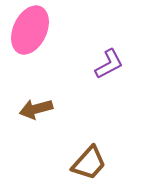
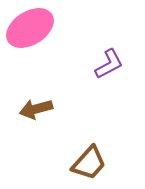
pink ellipse: moved 2 px up; rotated 33 degrees clockwise
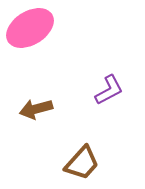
purple L-shape: moved 26 px down
brown trapezoid: moved 7 px left
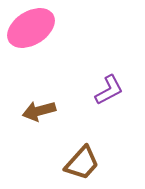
pink ellipse: moved 1 px right
brown arrow: moved 3 px right, 2 px down
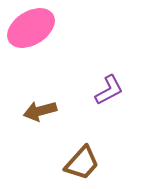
brown arrow: moved 1 px right
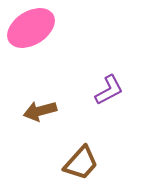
brown trapezoid: moved 1 px left
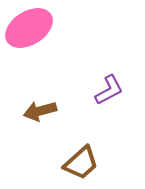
pink ellipse: moved 2 px left
brown trapezoid: rotated 6 degrees clockwise
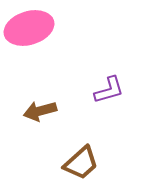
pink ellipse: rotated 15 degrees clockwise
purple L-shape: rotated 12 degrees clockwise
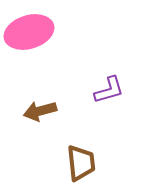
pink ellipse: moved 4 px down
brown trapezoid: rotated 54 degrees counterclockwise
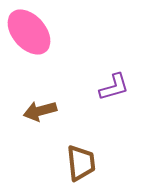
pink ellipse: rotated 66 degrees clockwise
purple L-shape: moved 5 px right, 3 px up
